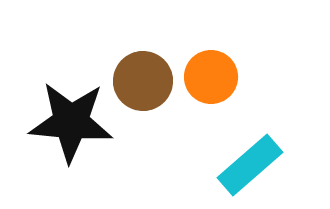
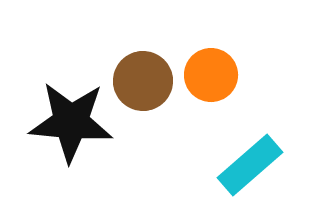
orange circle: moved 2 px up
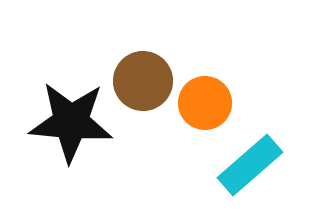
orange circle: moved 6 px left, 28 px down
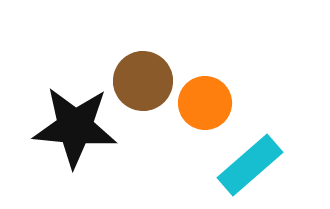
black star: moved 4 px right, 5 px down
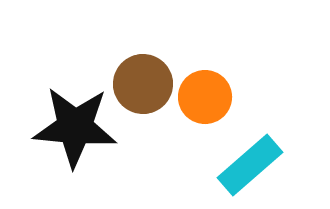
brown circle: moved 3 px down
orange circle: moved 6 px up
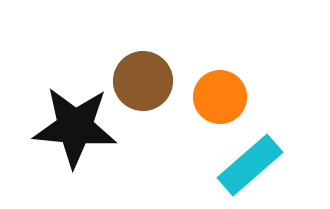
brown circle: moved 3 px up
orange circle: moved 15 px right
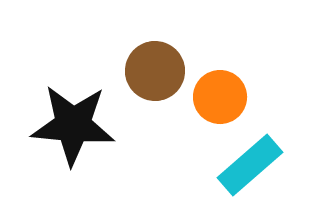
brown circle: moved 12 px right, 10 px up
black star: moved 2 px left, 2 px up
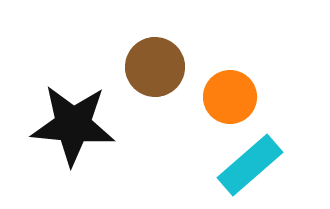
brown circle: moved 4 px up
orange circle: moved 10 px right
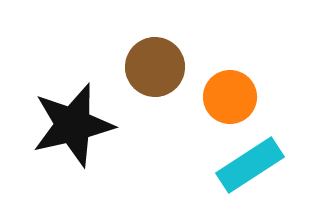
black star: rotated 18 degrees counterclockwise
cyan rectangle: rotated 8 degrees clockwise
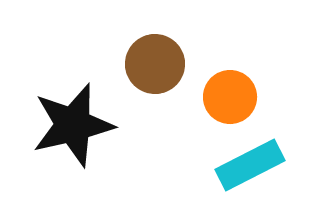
brown circle: moved 3 px up
cyan rectangle: rotated 6 degrees clockwise
